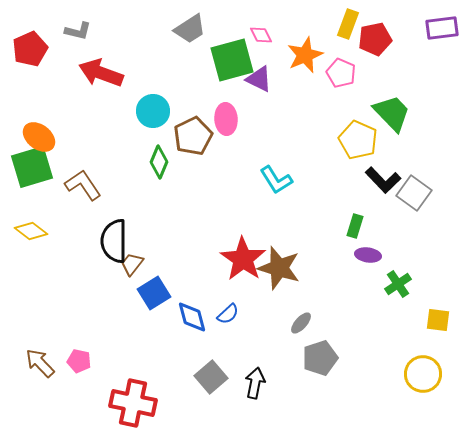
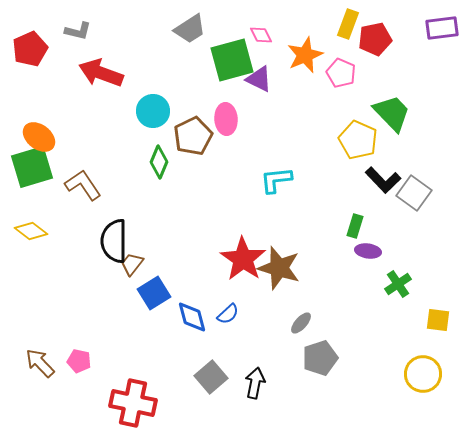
cyan L-shape at (276, 180): rotated 116 degrees clockwise
purple ellipse at (368, 255): moved 4 px up
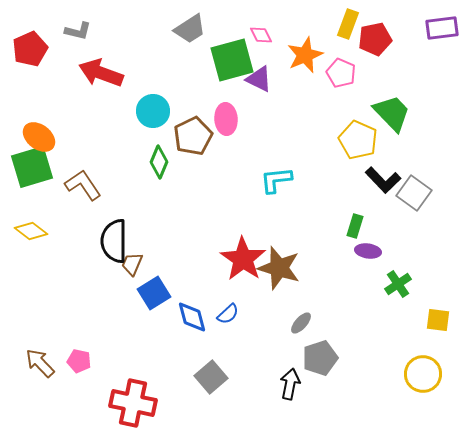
brown trapezoid at (132, 264): rotated 15 degrees counterclockwise
black arrow at (255, 383): moved 35 px right, 1 px down
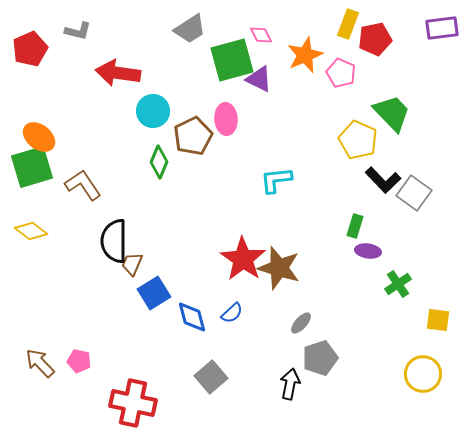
red arrow at (101, 73): moved 17 px right; rotated 12 degrees counterclockwise
blue semicircle at (228, 314): moved 4 px right, 1 px up
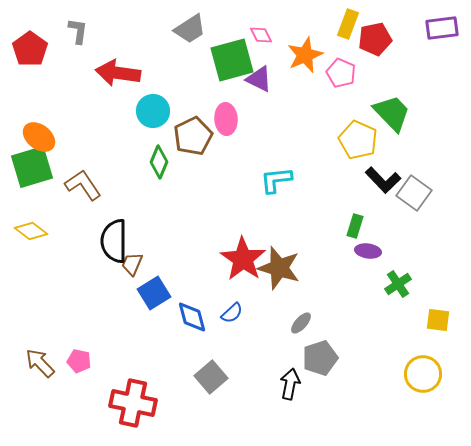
gray L-shape at (78, 31): rotated 96 degrees counterclockwise
red pentagon at (30, 49): rotated 12 degrees counterclockwise
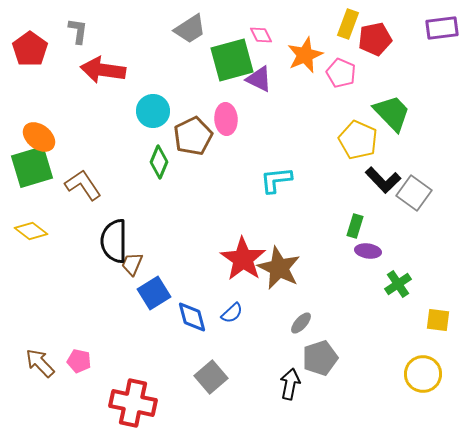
red arrow at (118, 73): moved 15 px left, 3 px up
brown star at (279, 268): rotated 9 degrees clockwise
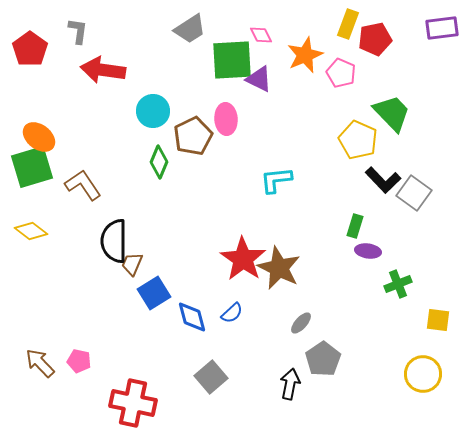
green square at (232, 60): rotated 12 degrees clockwise
green cross at (398, 284): rotated 12 degrees clockwise
gray pentagon at (320, 358): moved 3 px right, 1 px down; rotated 16 degrees counterclockwise
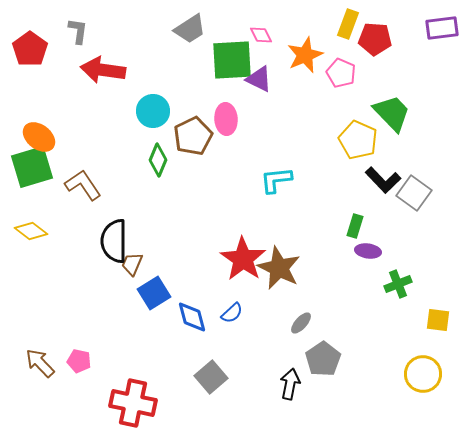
red pentagon at (375, 39): rotated 16 degrees clockwise
green diamond at (159, 162): moved 1 px left, 2 px up
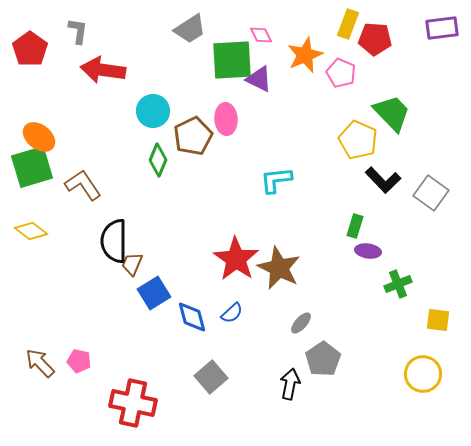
gray square at (414, 193): moved 17 px right
red star at (243, 259): moved 7 px left
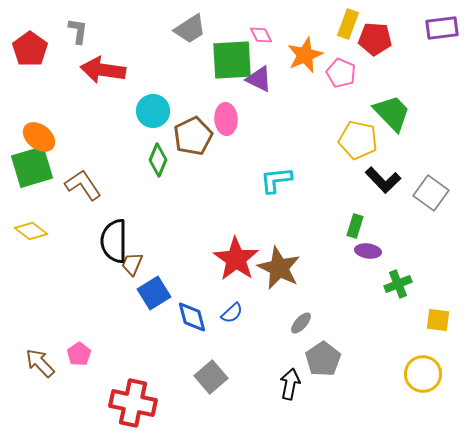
yellow pentagon at (358, 140): rotated 12 degrees counterclockwise
pink pentagon at (79, 361): moved 7 px up; rotated 25 degrees clockwise
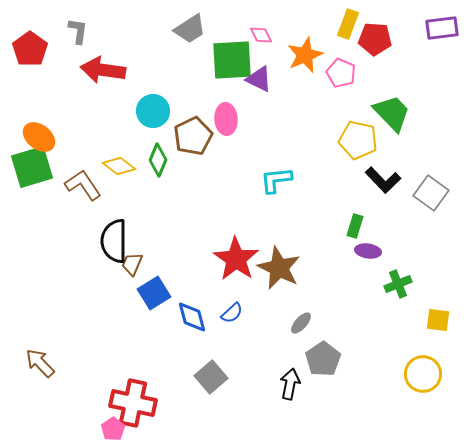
yellow diamond at (31, 231): moved 88 px right, 65 px up
pink pentagon at (79, 354): moved 34 px right, 75 px down
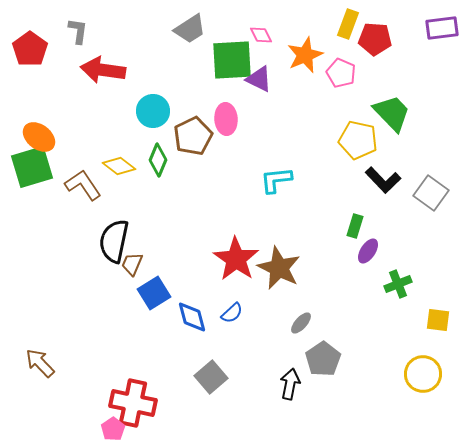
black semicircle at (114, 241): rotated 12 degrees clockwise
purple ellipse at (368, 251): rotated 65 degrees counterclockwise
